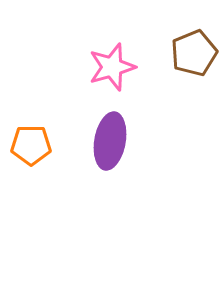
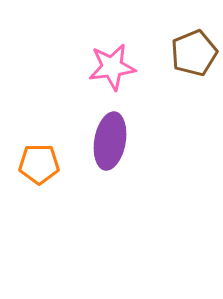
pink star: rotated 9 degrees clockwise
orange pentagon: moved 8 px right, 19 px down
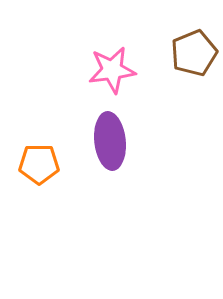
pink star: moved 3 px down
purple ellipse: rotated 16 degrees counterclockwise
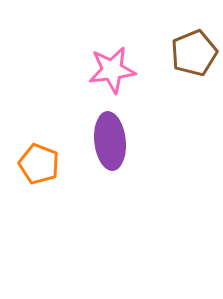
orange pentagon: rotated 21 degrees clockwise
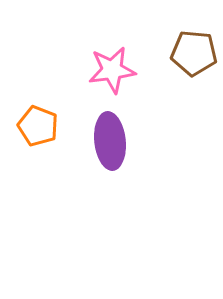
brown pentagon: rotated 27 degrees clockwise
orange pentagon: moved 1 px left, 38 px up
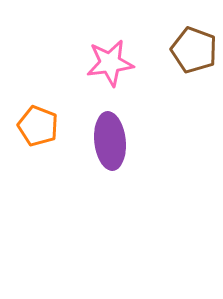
brown pentagon: moved 3 px up; rotated 15 degrees clockwise
pink star: moved 2 px left, 7 px up
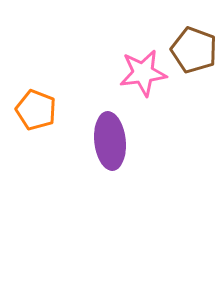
pink star: moved 33 px right, 10 px down
orange pentagon: moved 2 px left, 16 px up
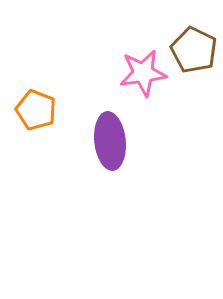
brown pentagon: rotated 6 degrees clockwise
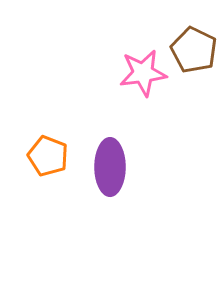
orange pentagon: moved 12 px right, 46 px down
purple ellipse: moved 26 px down; rotated 6 degrees clockwise
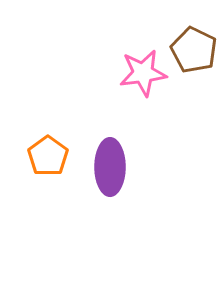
orange pentagon: rotated 15 degrees clockwise
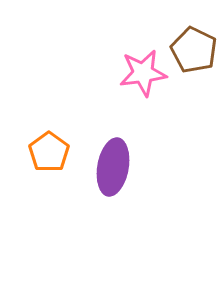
orange pentagon: moved 1 px right, 4 px up
purple ellipse: moved 3 px right; rotated 10 degrees clockwise
